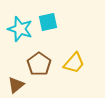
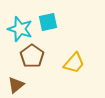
brown pentagon: moved 7 px left, 8 px up
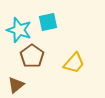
cyan star: moved 1 px left, 1 px down
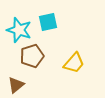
brown pentagon: rotated 20 degrees clockwise
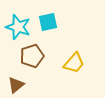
cyan star: moved 1 px left, 3 px up
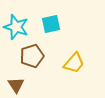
cyan square: moved 3 px right, 2 px down
cyan star: moved 2 px left
brown triangle: rotated 24 degrees counterclockwise
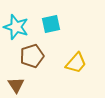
yellow trapezoid: moved 2 px right
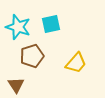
cyan star: moved 2 px right
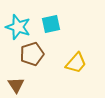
brown pentagon: moved 2 px up
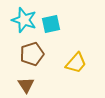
cyan star: moved 6 px right, 7 px up
brown triangle: moved 10 px right
